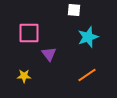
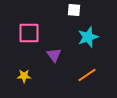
purple triangle: moved 5 px right, 1 px down
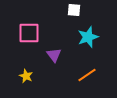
yellow star: moved 2 px right; rotated 24 degrees clockwise
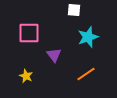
orange line: moved 1 px left, 1 px up
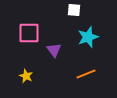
purple triangle: moved 5 px up
orange line: rotated 12 degrees clockwise
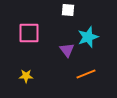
white square: moved 6 px left
purple triangle: moved 13 px right
yellow star: rotated 24 degrees counterclockwise
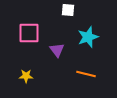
purple triangle: moved 10 px left
orange line: rotated 36 degrees clockwise
